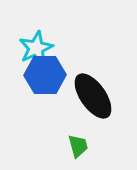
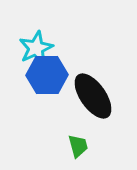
blue hexagon: moved 2 px right
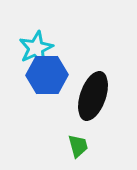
black ellipse: rotated 54 degrees clockwise
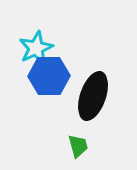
blue hexagon: moved 2 px right, 1 px down
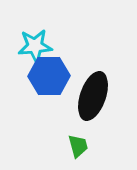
cyan star: moved 1 px left, 2 px up; rotated 20 degrees clockwise
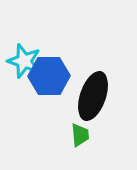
cyan star: moved 11 px left, 15 px down; rotated 24 degrees clockwise
green trapezoid: moved 2 px right, 11 px up; rotated 10 degrees clockwise
